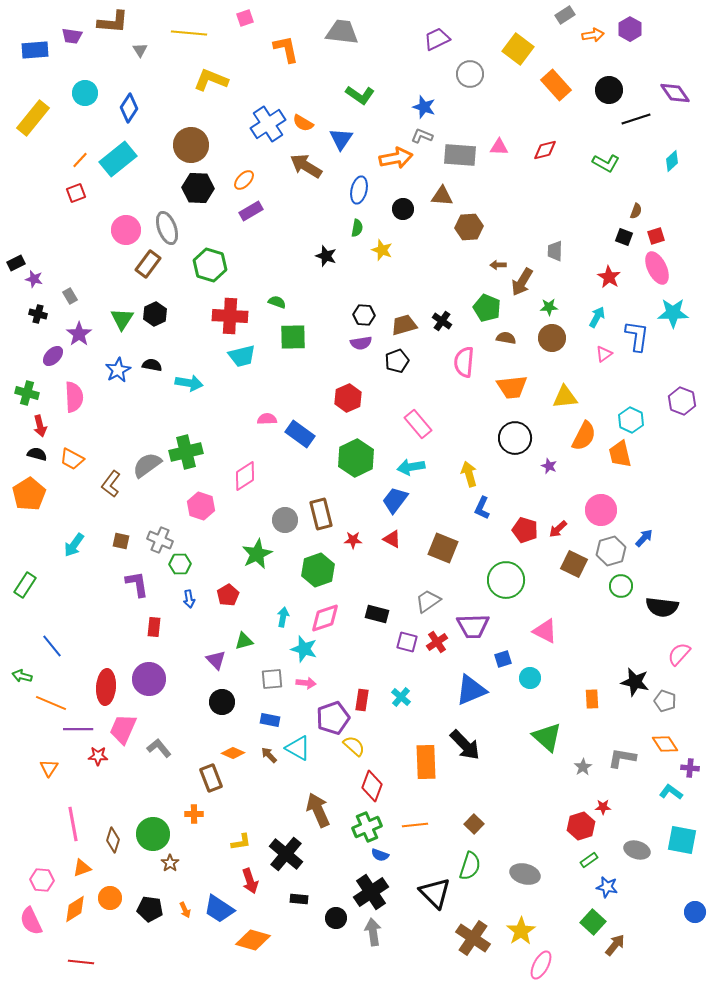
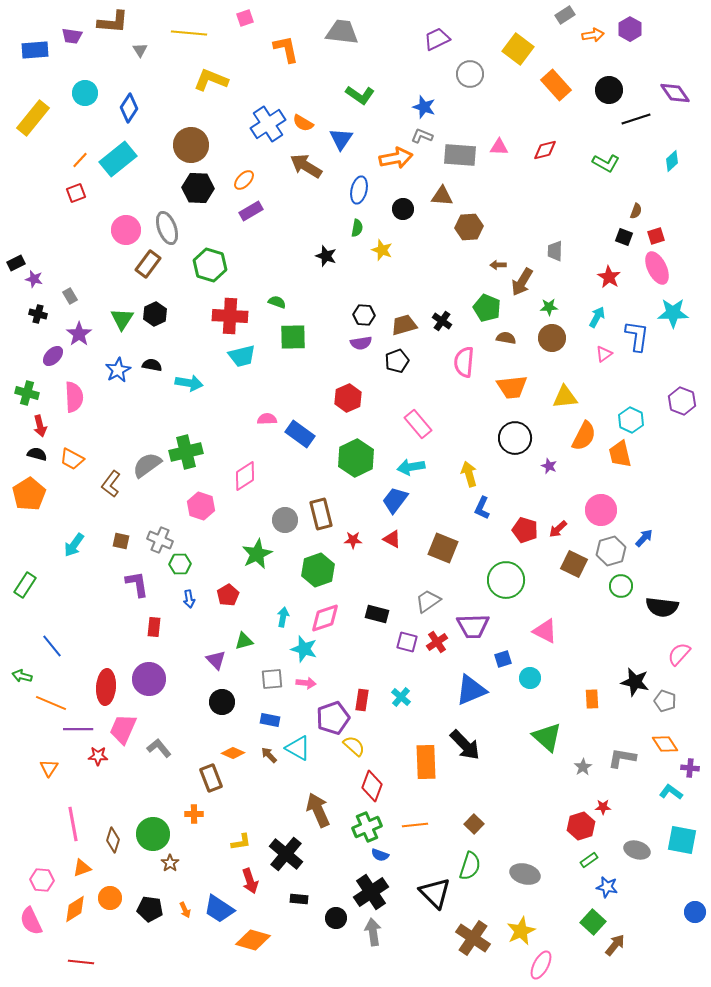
yellow star at (521, 931): rotated 8 degrees clockwise
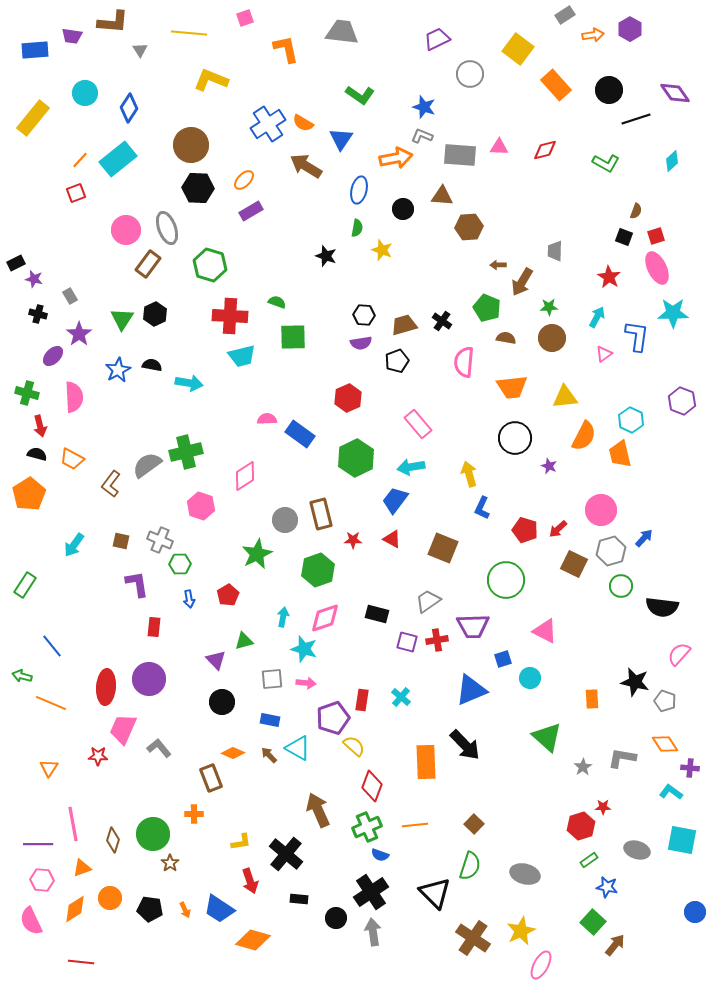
red cross at (437, 642): moved 2 px up; rotated 25 degrees clockwise
purple line at (78, 729): moved 40 px left, 115 px down
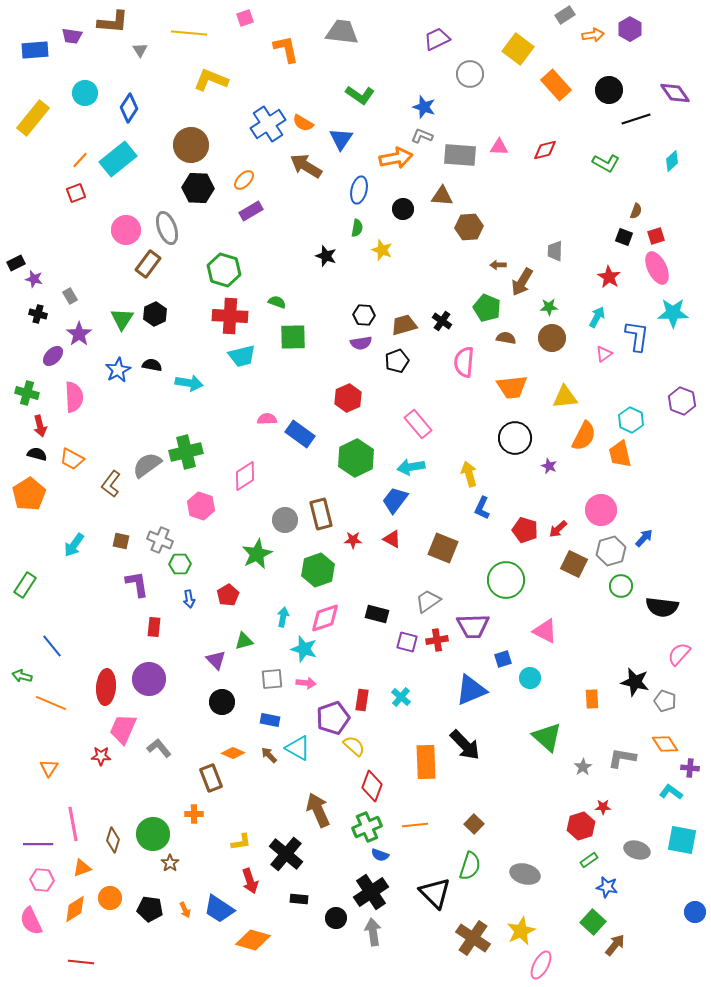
green hexagon at (210, 265): moved 14 px right, 5 px down
red star at (98, 756): moved 3 px right
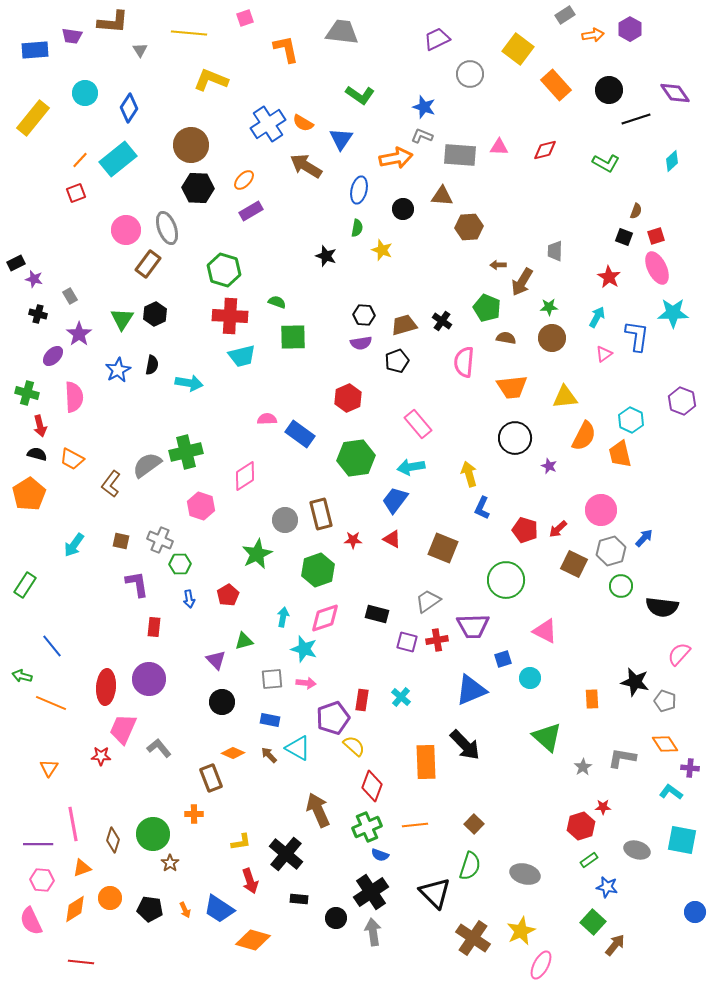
black semicircle at (152, 365): rotated 90 degrees clockwise
green hexagon at (356, 458): rotated 18 degrees clockwise
